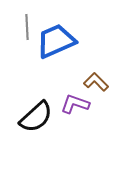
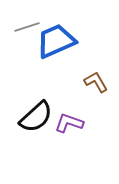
gray line: rotated 75 degrees clockwise
brown L-shape: rotated 15 degrees clockwise
purple L-shape: moved 6 px left, 19 px down
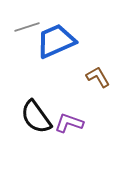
brown L-shape: moved 2 px right, 5 px up
black semicircle: rotated 96 degrees clockwise
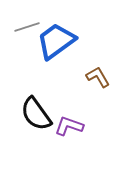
blue trapezoid: rotated 12 degrees counterclockwise
black semicircle: moved 3 px up
purple L-shape: moved 3 px down
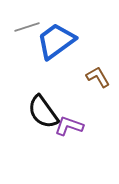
black semicircle: moved 7 px right, 2 px up
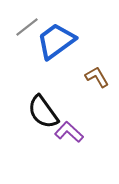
gray line: rotated 20 degrees counterclockwise
brown L-shape: moved 1 px left
purple L-shape: moved 6 px down; rotated 24 degrees clockwise
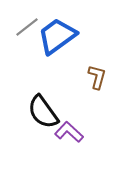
blue trapezoid: moved 1 px right, 5 px up
brown L-shape: rotated 45 degrees clockwise
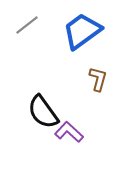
gray line: moved 2 px up
blue trapezoid: moved 25 px right, 5 px up
brown L-shape: moved 1 px right, 2 px down
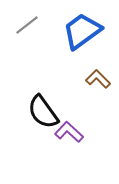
brown L-shape: rotated 60 degrees counterclockwise
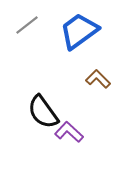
blue trapezoid: moved 3 px left
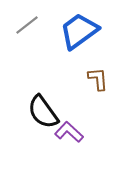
brown L-shape: rotated 40 degrees clockwise
